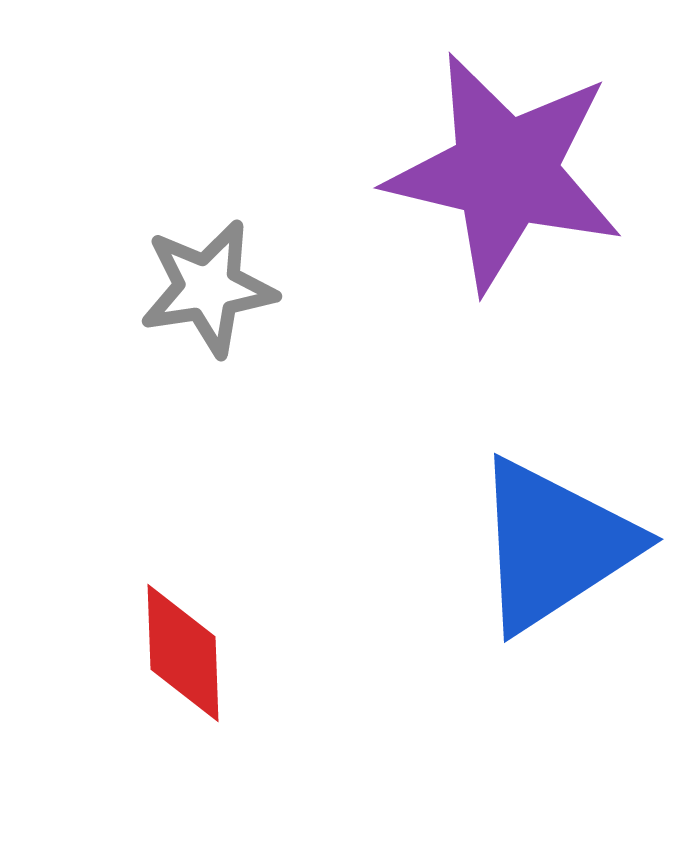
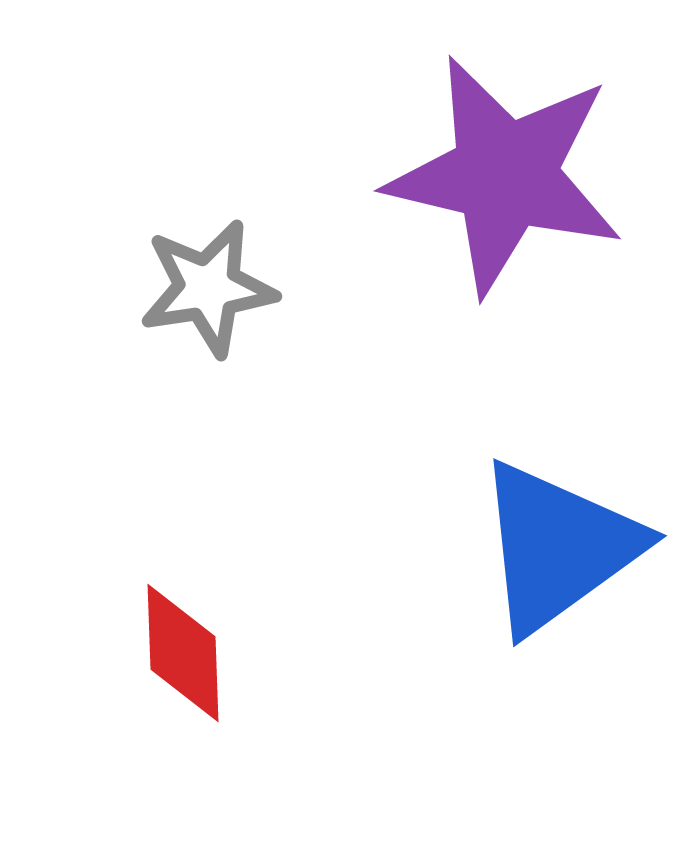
purple star: moved 3 px down
blue triangle: moved 4 px right, 2 px down; rotated 3 degrees counterclockwise
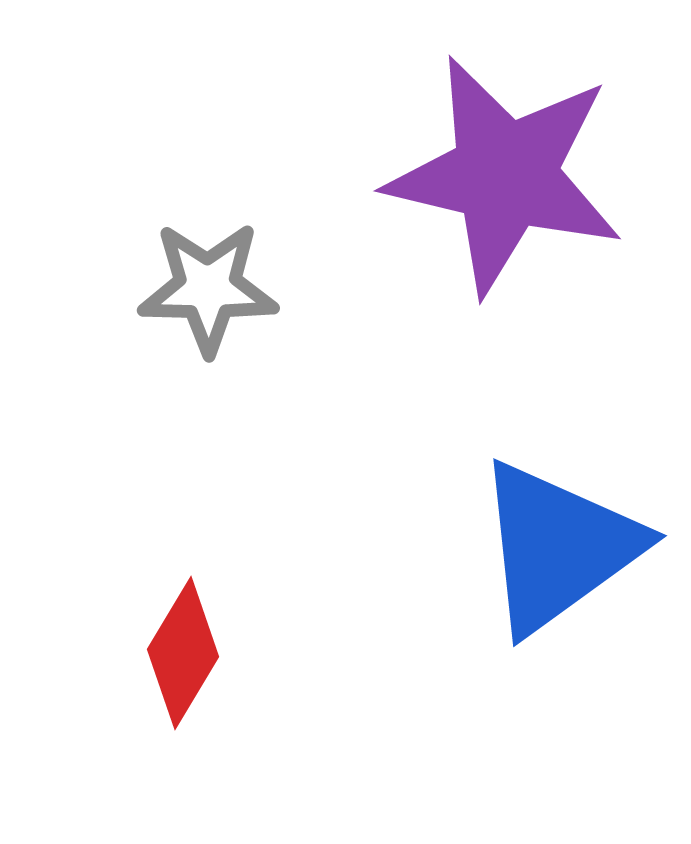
gray star: rotated 10 degrees clockwise
red diamond: rotated 33 degrees clockwise
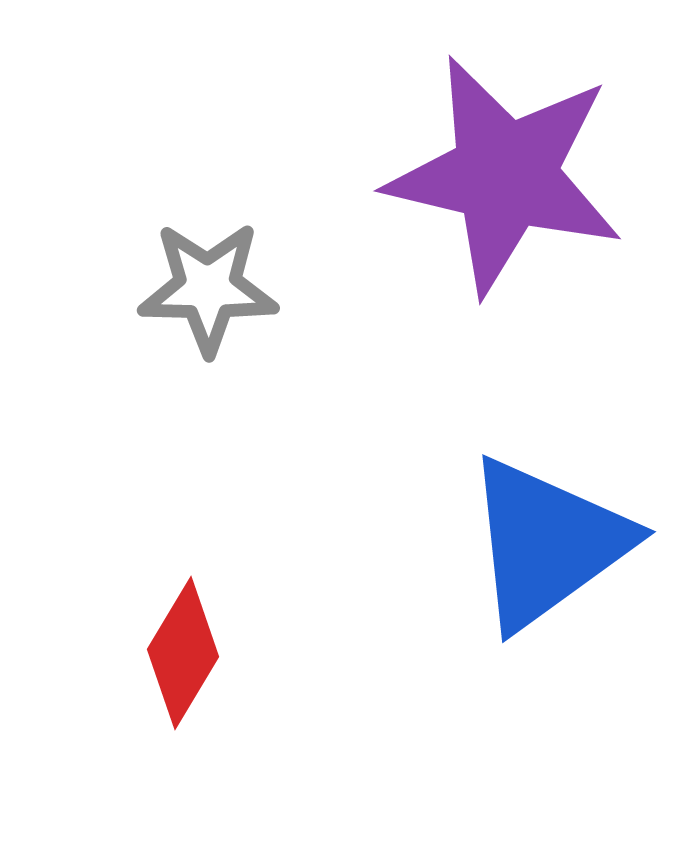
blue triangle: moved 11 px left, 4 px up
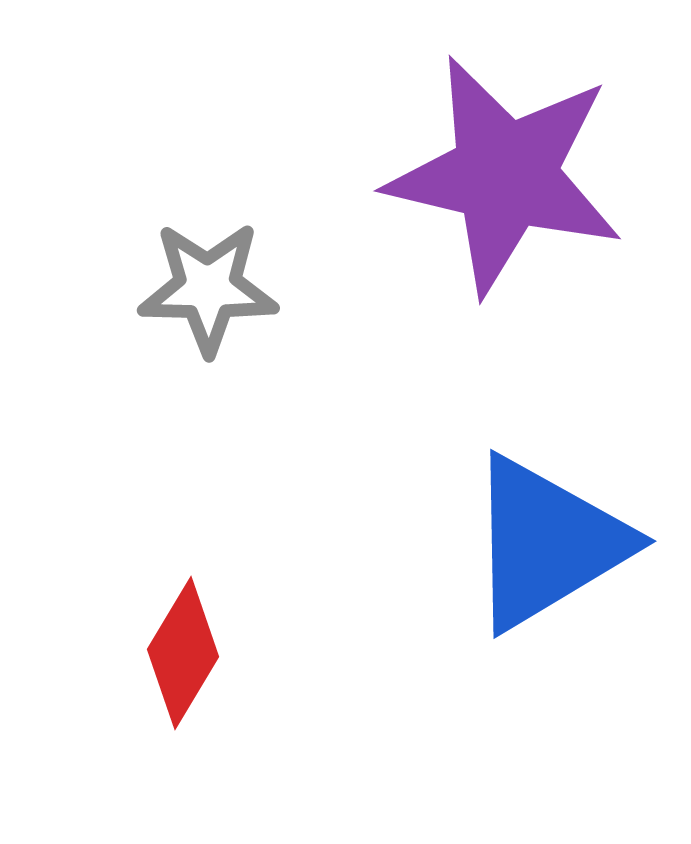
blue triangle: rotated 5 degrees clockwise
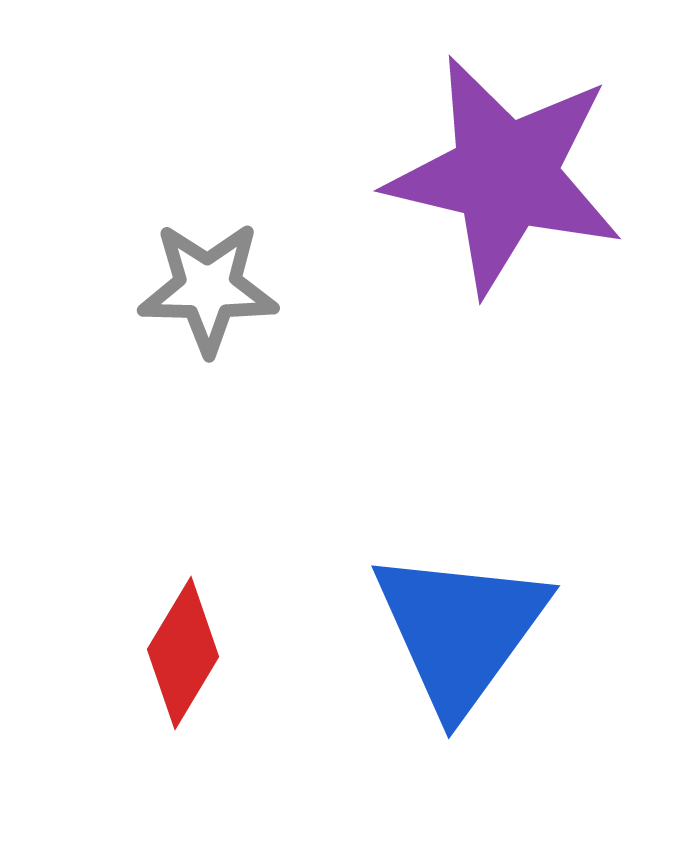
blue triangle: moved 87 px left, 87 px down; rotated 23 degrees counterclockwise
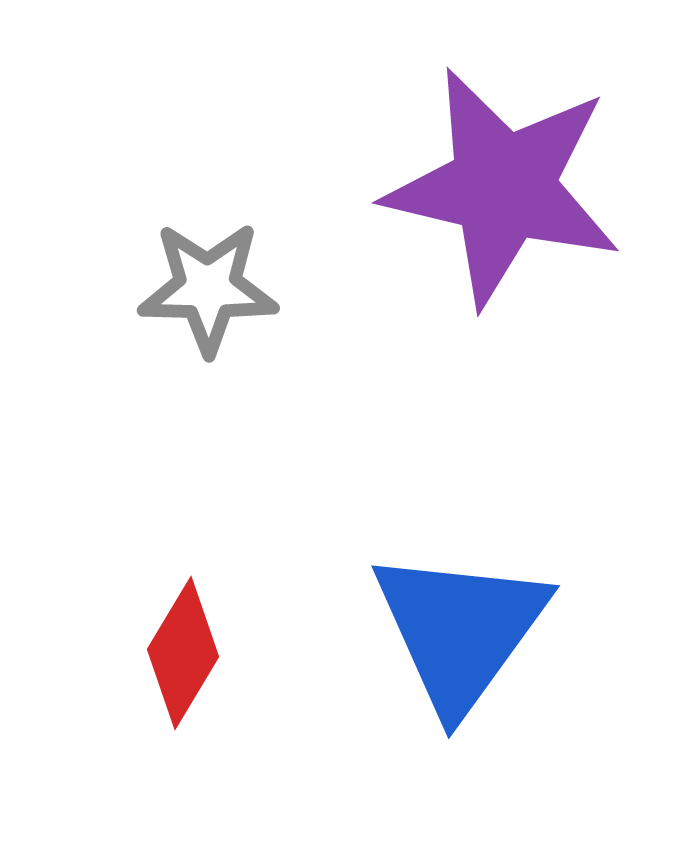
purple star: moved 2 px left, 12 px down
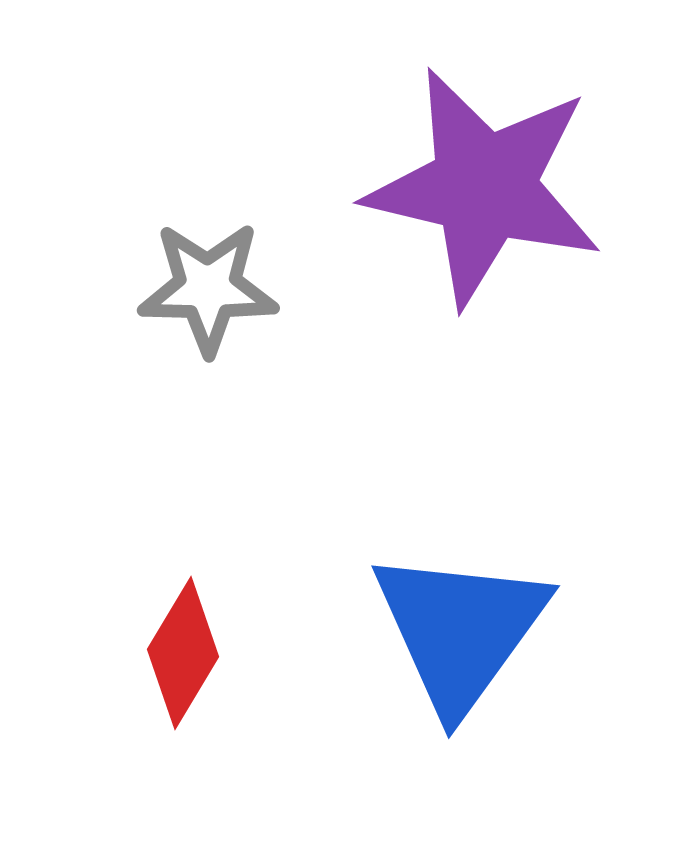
purple star: moved 19 px left
